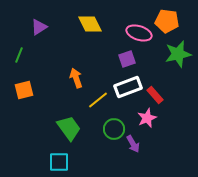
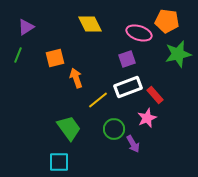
purple triangle: moved 13 px left
green line: moved 1 px left
orange square: moved 31 px right, 32 px up
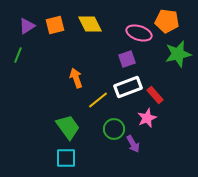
purple triangle: moved 1 px right, 1 px up
orange square: moved 33 px up
green trapezoid: moved 1 px left, 1 px up
cyan square: moved 7 px right, 4 px up
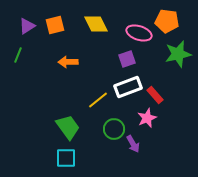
yellow diamond: moved 6 px right
orange arrow: moved 8 px left, 16 px up; rotated 72 degrees counterclockwise
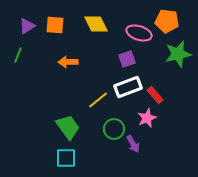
orange square: rotated 18 degrees clockwise
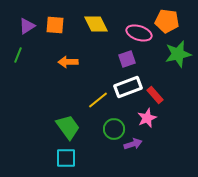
purple arrow: rotated 78 degrees counterclockwise
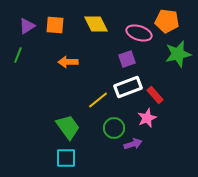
green circle: moved 1 px up
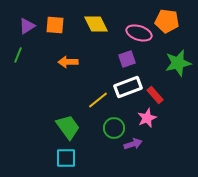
green star: moved 9 px down
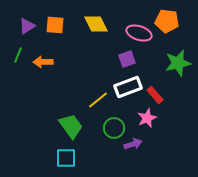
orange arrow: moved 25 px left
green trapezoid: moved 3 px right, 1 px up
